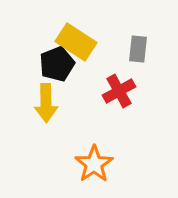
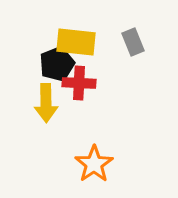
yellow rectangle: rotated 27 degrees counterclockwise
gray rectangle: moved 5 px left, 7 px up; rotated 28 degrees counterclockwise
red cross: moved 40 px left, 8 px up; rotated 32 degrees clockwise
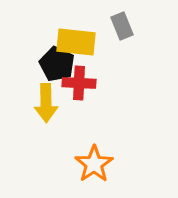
gray rectangle: moved 11 px left, 16 px up
black pentagon: rotated 24 degrees counterclockwise
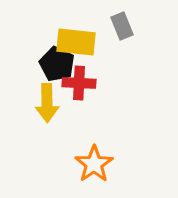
yellow arrow: moved 1 px right
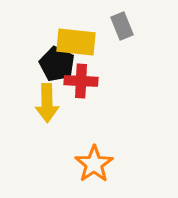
red cross: moved 2 px right, 2 px up
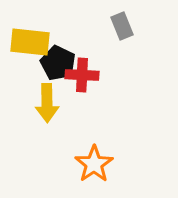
yellow rectangle: moved 46 px left
black pentagon: moved 1 px right, 1 px up
red cross: moved 1 px right, 6 px up
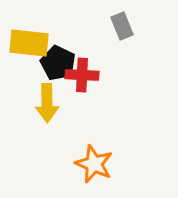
yellow rectangle: moved 1 px left, 1 px down
orange star: rotated 15 degrees counterclockwise
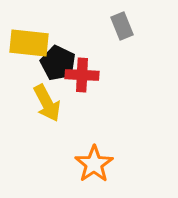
yellow arrow: rotated 27 degrees counterclockwise
orange star: rotated 15 degrees clockwise
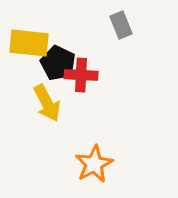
gray rectangle: moved 1 px left, 1 px up
red cross: moved 1 px left
orange star: rotated 6 degrees clockwise
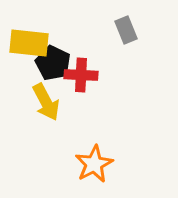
gray rectangle: moved 5 px right, 5 px down
black pentagon: moved 5 px left
yellow arrow: moved 1 px left, 1 px up
